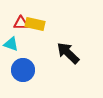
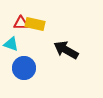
black arrow: moved 2 px left, 3 px up; rotated 15 degrees counterclockwise
blue circle: moved 1 px right, 2 px up
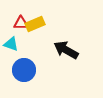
yellow rectangle: rotated 36 degrees counterclockwise
blue circle: moved 2 px down
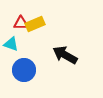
black arrow: moved 1 px left, 5 px down
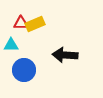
cyan triangle: moved 1 px down; rotated 21 degrees counterclockwise
black arrow: rotated 25 degrees counterclockwise
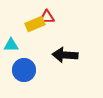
red triangle: moved 26 px right, 6 px up
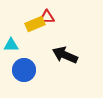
black arrow: rotated 20 degrees clockwise
